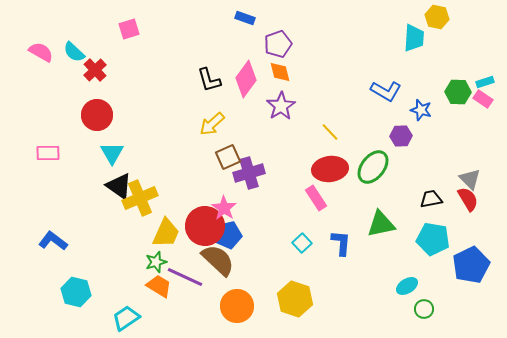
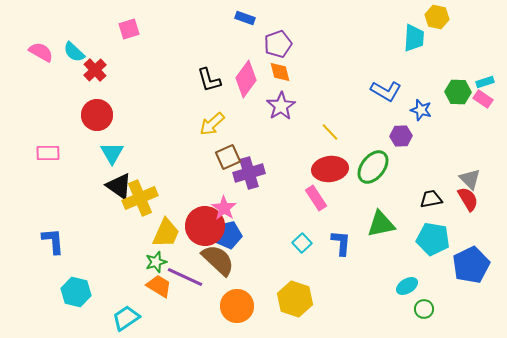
blue L-shape at (53, 241): rotated 48 degrees clockwise
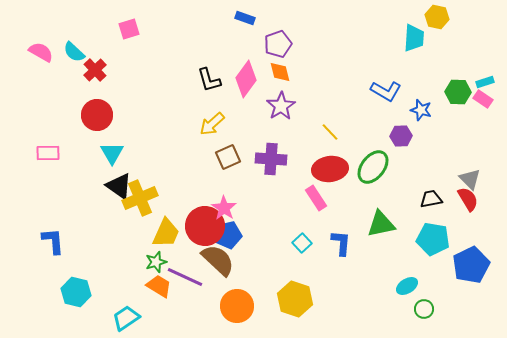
purple cross at (249, 173): moved 22 px right, 14 px up; rotated 20 degrees clockwise
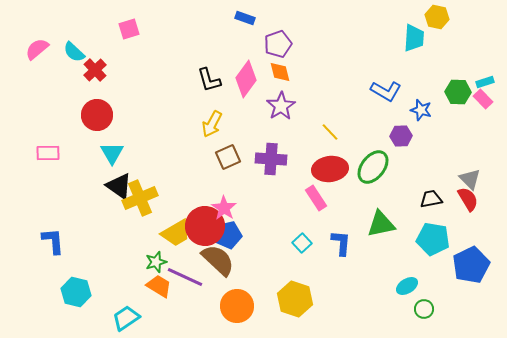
pink semicircle at (41, 52): moved 4 px left, 3 px up; rotated 70 degrees counterclockwise
pink rectangle at (483, 99): rotated 12 degrees clockwise
yellow arrow at (212, 124): rotated 20 degrees counterclockwise
yellow trapezoid at (166, 233): moved 10 px right; rotated 36 degrees clockwise
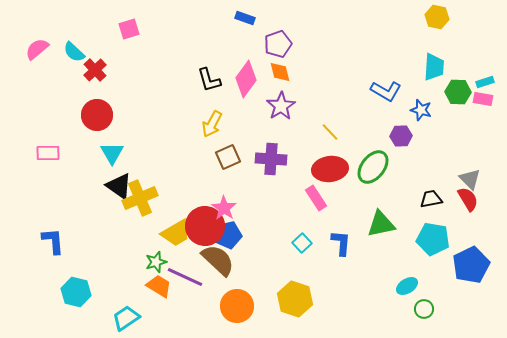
cyan trapezoid at (414, 38): moved 20 px right, 29 px down
pink rectangle at (483, 99): rotated 36 degrees counterclockwise
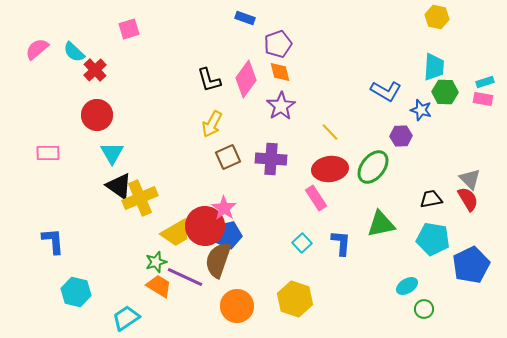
green hexagon at (458, 92): moved 13 px left
brown semicircle at (218, 260): rotated 114 degrees counterclockwise
